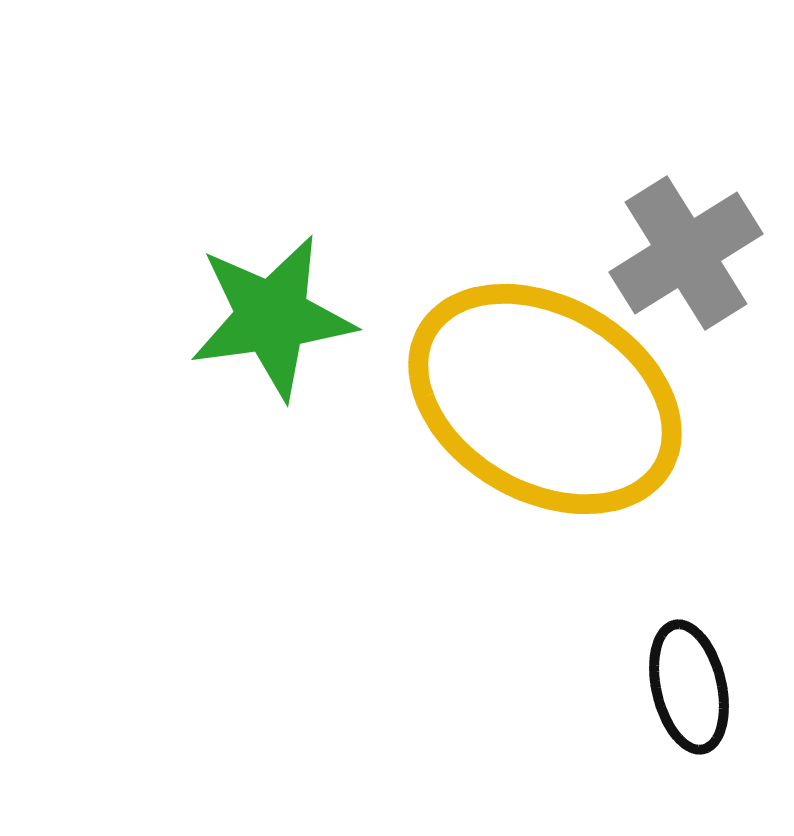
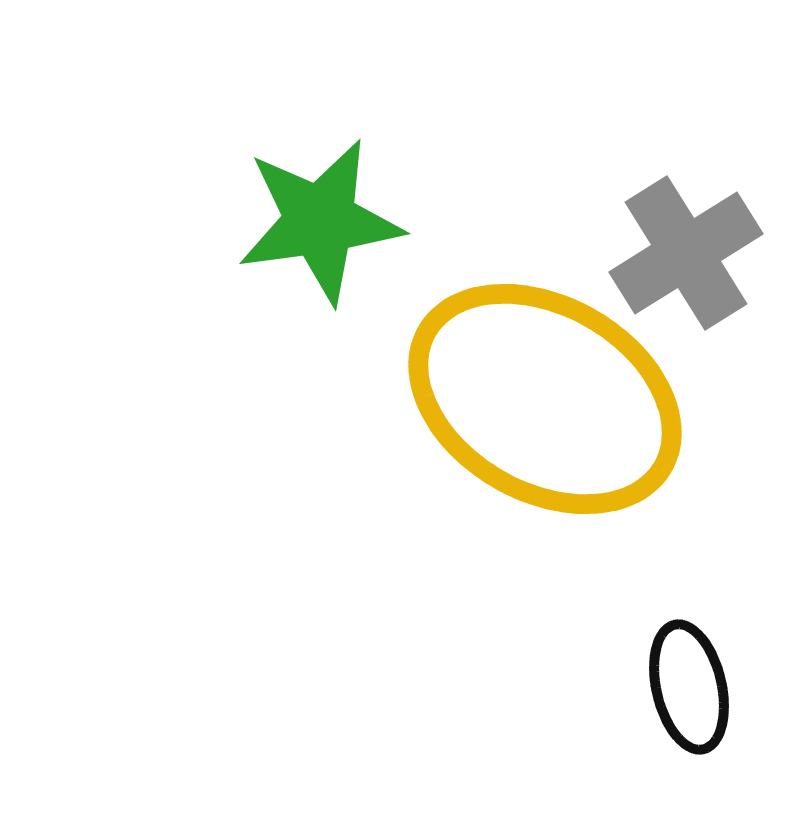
green star: moved 48 px right, 96 px up
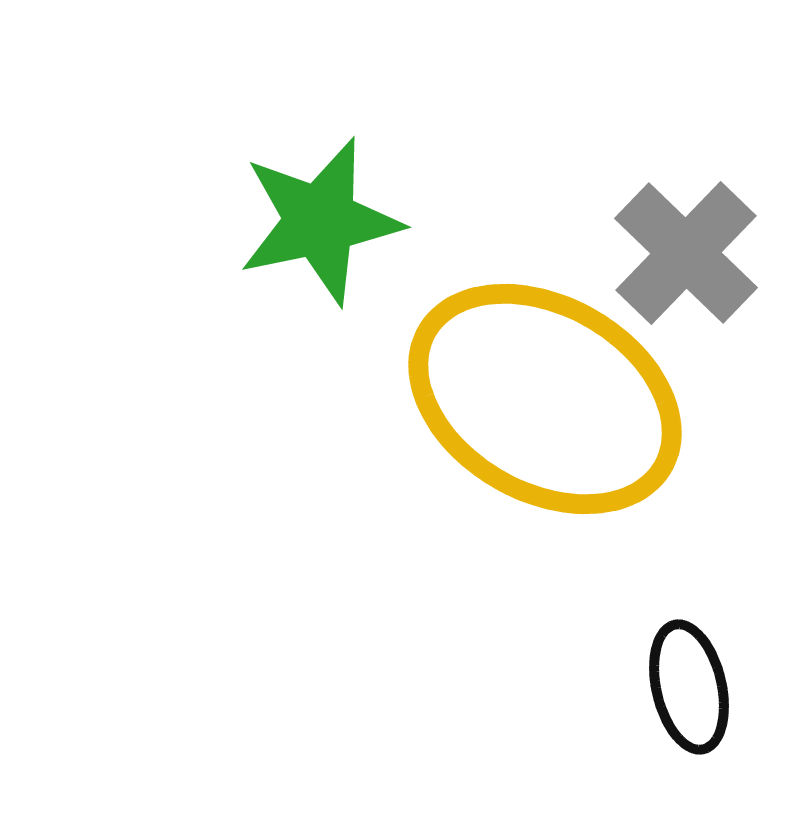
green star: rotated 4 degrees counterclockwise
gray cross: rotated 14 degrees counterclockwise
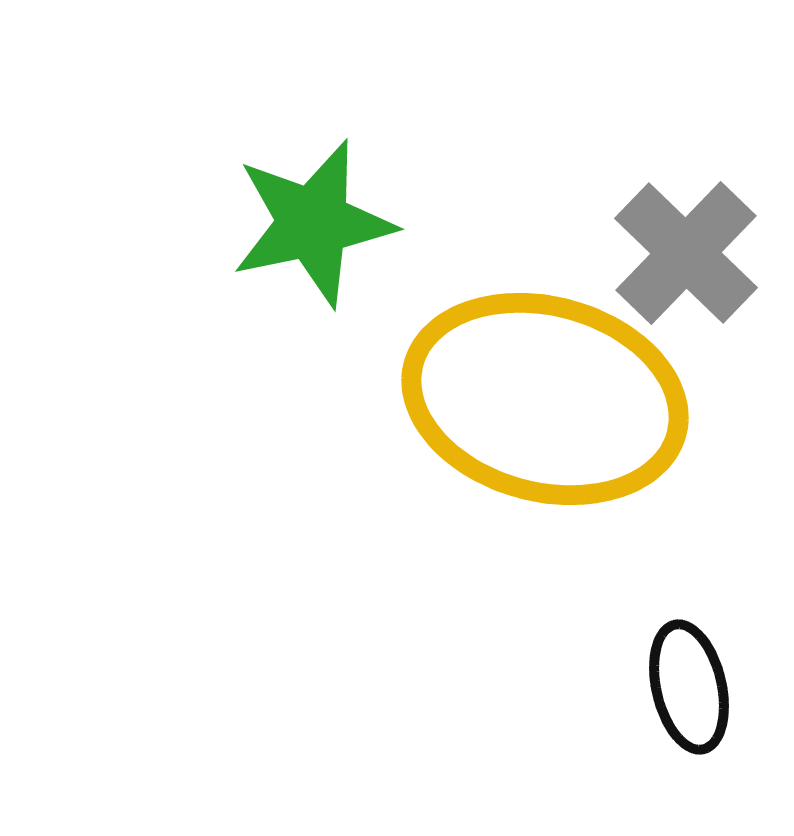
green star: moved 7 px left, 2 px down
yellow ellipse: rotated 15 degrees counterclockwise
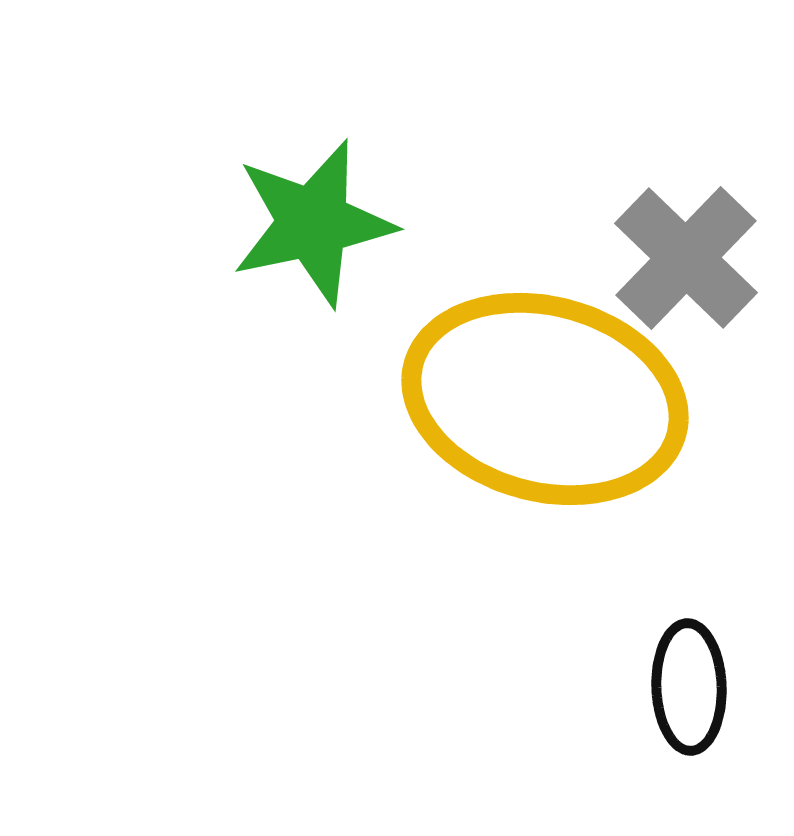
gray cross: moved 5 px down
black ellipse: rotated 11 degrees clockwise
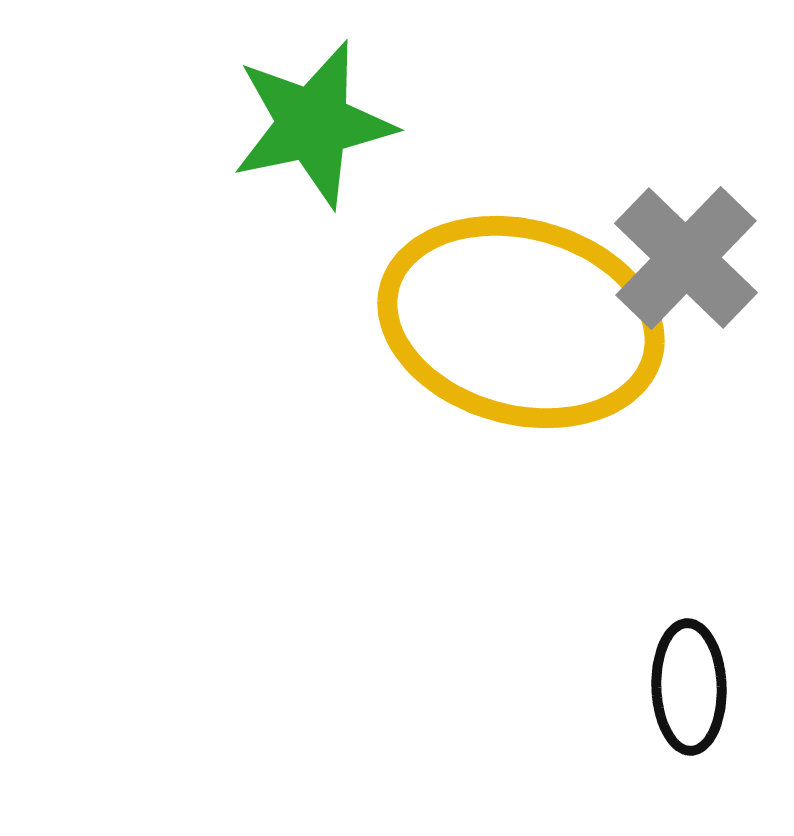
green star: moved 99 px up
yellow ellipse: moved 24 px left, 77 px up
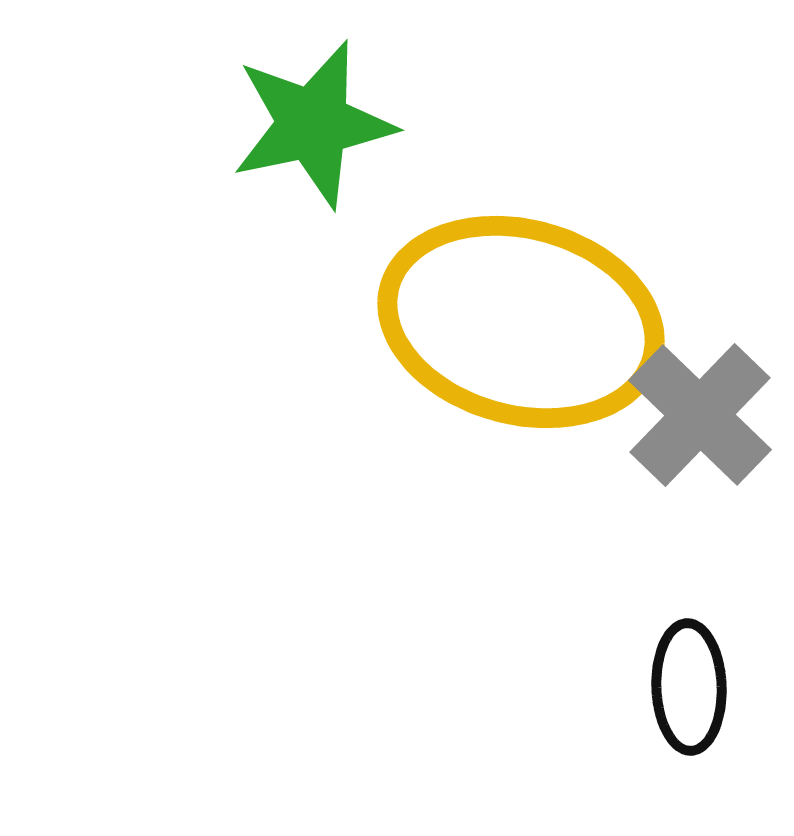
gray cross: moved 14 px right, 157 px down
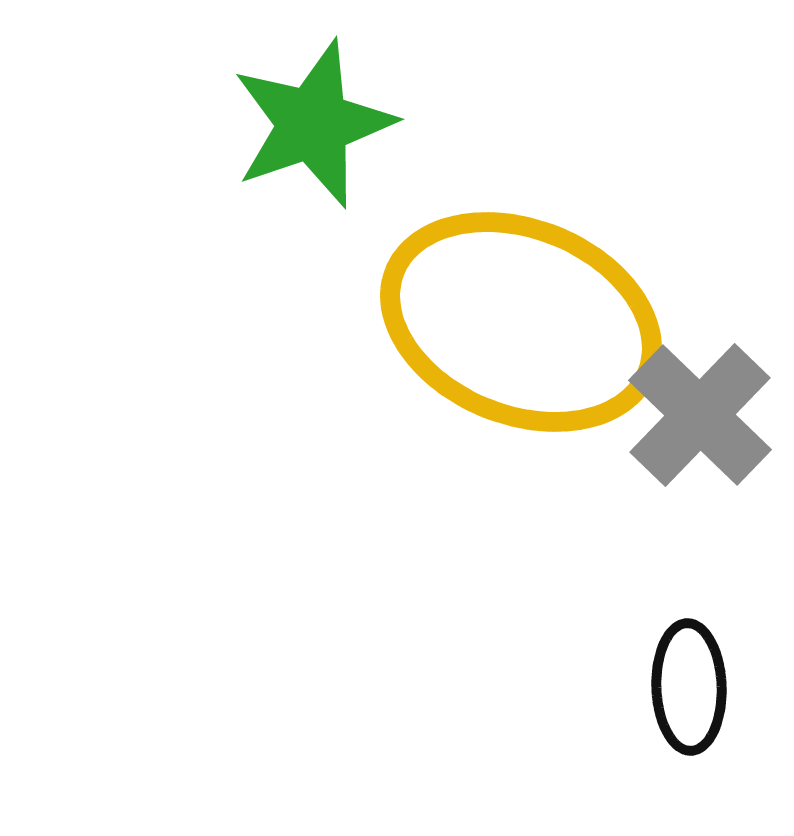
green star: rotated 7 degrees counterclockwise
yellow ellipse: rotated 7 degrees clockwise
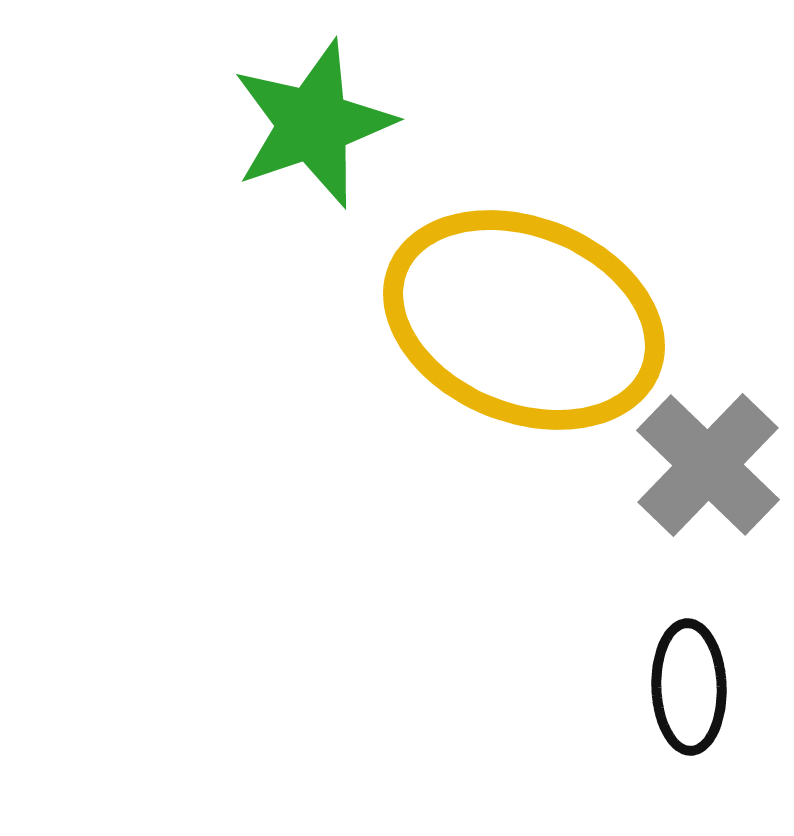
yellow ellipse: moved 3 px right, 2 px up
gray cross: moved 8 px right, 50 px down
